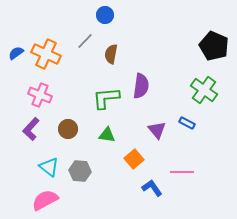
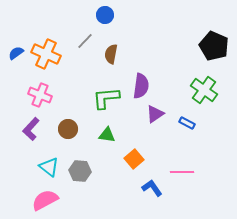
purple triangle: moved 2 px left, 16 px up; rotated 36 degrees clockwise
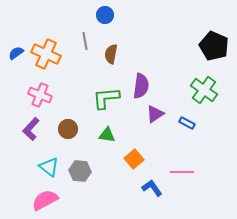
gray line: rotated 54 degrees counterclockwise
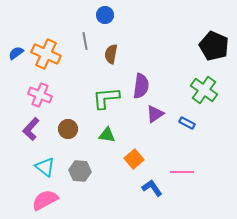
cyan triangle: moved 4 px left
